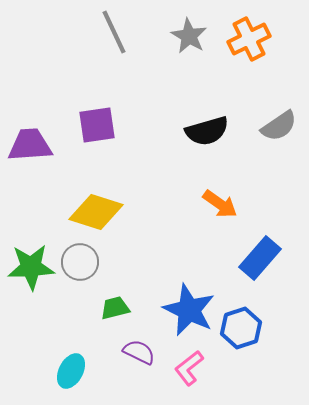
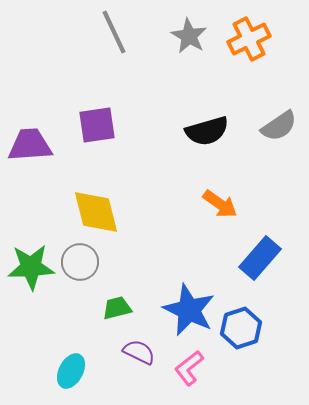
yellow diamond: rotated 58 degrees clockwise
green trapezoid: moved 2 px right
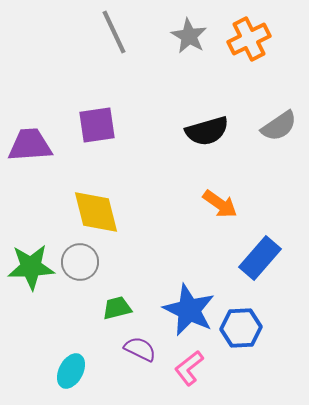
blue hexagon: rotated 15 degrees clockwise
purple semicircle: moved 1 px right, 3 px up
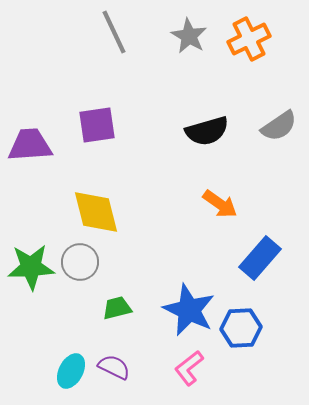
purple semicircle: moved 26 px left, 18 px down
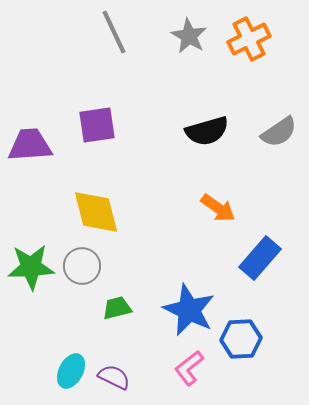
gray semicircle: moved 6 px down
orange arrow: moved 2 px left, 4 px down
gray circle: moved 2 px right, 4 px down
blue hexagon: moved 11 px down
purple semicircle: moved 10 px down
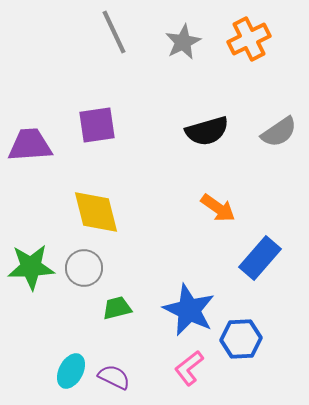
gray star: moved 6 px left, 6 px down; rotated 15 degrees clockwise
gray circle: moved 2 px right, 2 px down
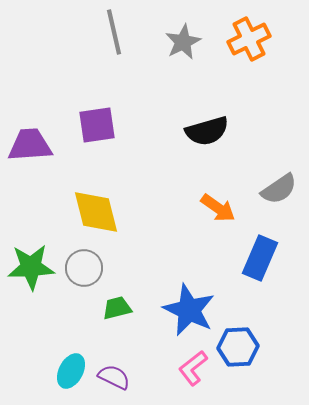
gray line: rotated 12 degrees clockwise
gray semicircle: moved 57 px down
blue rectangle: rotated 18 degrees counterclockwise
blue hexagon: moved 3 px left, 8 px down
pink L-shape: moved 4 px right
